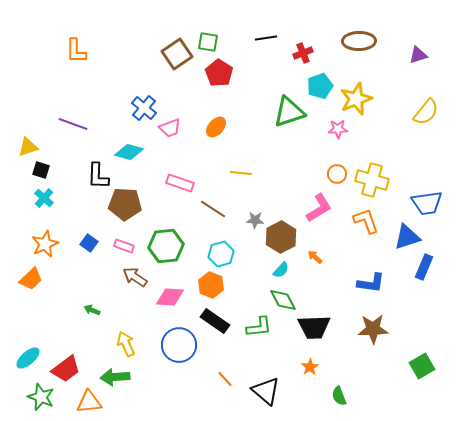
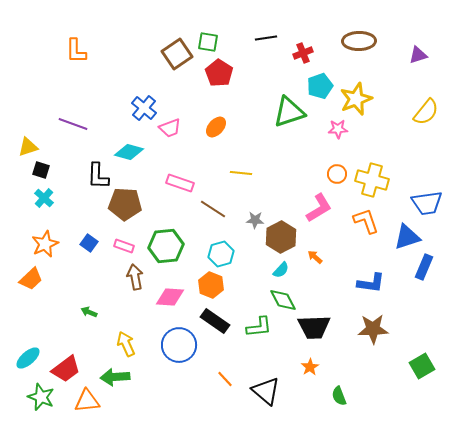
brown arrow at (135, 277): rotated 45 degrees clockwise
green arrow at (92, 310): moved 3 px left, 2 px down
orange triangle at (89, 402): moved 2 px left, 1 px up
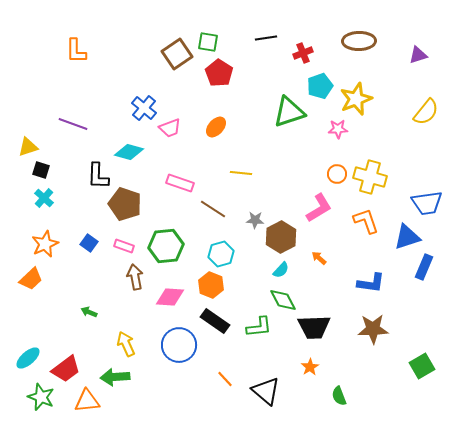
yellow cross at (372, 180): moved 2 px left, 3 px up
brown pentagon at (125, 204): rotated 16 degrees clockwise
orange arrow at (315, 257): moved 4 px right, 1 px down
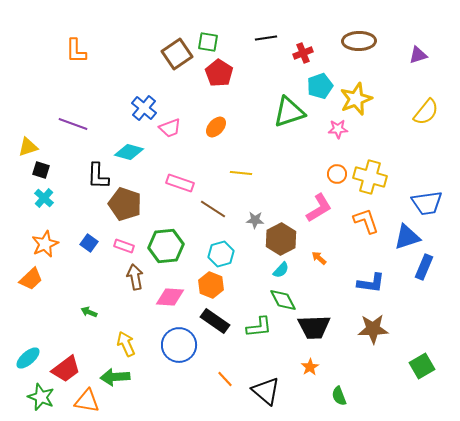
brown hexagon at (281, 237): moved 2 px down
orange triangle at (87, 401): rotated 16 degrees clockwise
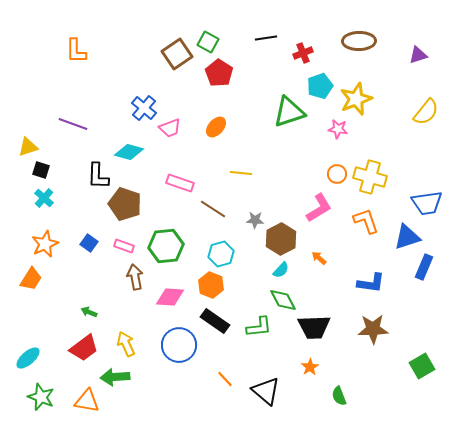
green square at (208, 42): rotated 20 degrees clockwise
pink star at (338, 129): rotated 12 degrees clockwise
orange trapezoid at (31, 279): rotated 15 degrees counterclockwise
red trapezoid at (66, 369): moved 18 px right, 21 px up
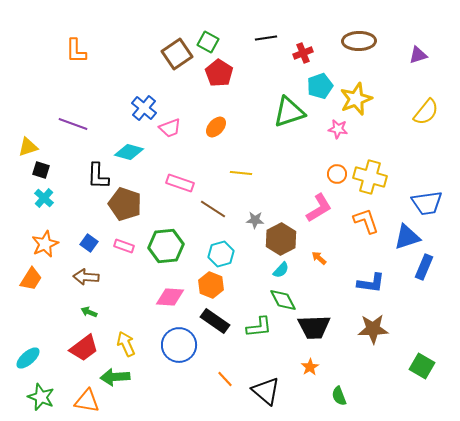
brown arrow at (135, 277): moved 49 px left; rotated 75 degrees counterclockwise
green square at (422, 366): rotated 30 degrees counterclockwise
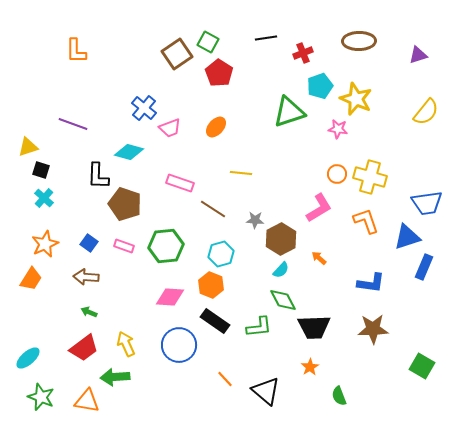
yellow star at (356, 99): rotated 28 degrees counterclockwise
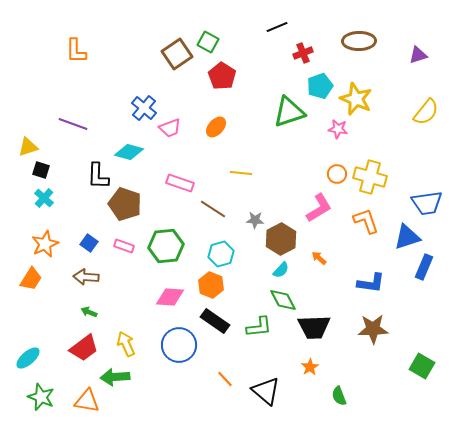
black line at (266, 38): moved 11 px right, 11 px up; rotated 15 degrees counterclockwise
red pentagon at (219, 73): moved 3 px right, 3 px down
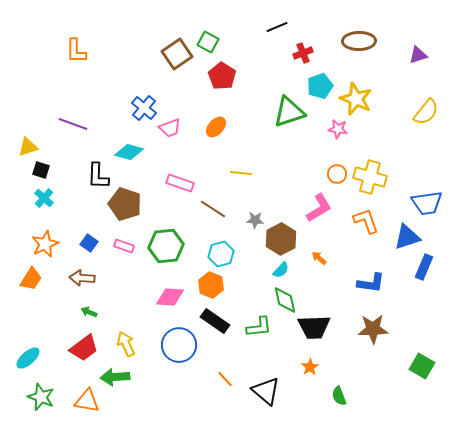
brown arrow at (86, 277): moved 4 px left, 1 px down
green diamond at (283, 300): moved 2 px right; rotated 16 degrees clockwise
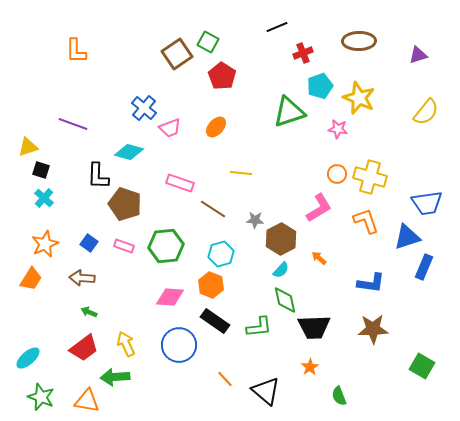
yellow star at (356, 99): moved 3 px right, 1 px up
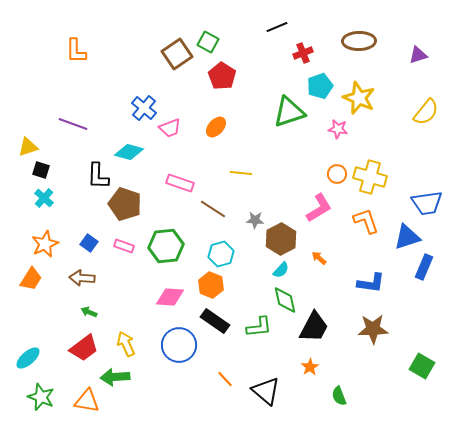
black trapezoid at (314, 327): rotated 60 degrees counterclockwise
